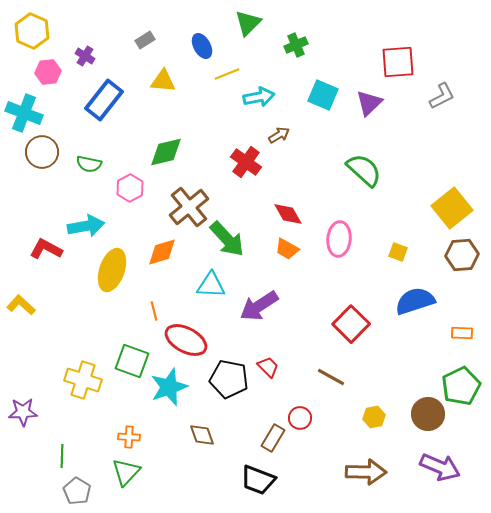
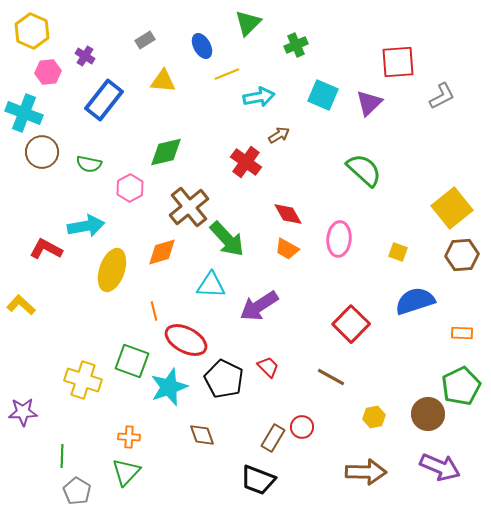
black pentagon at (229, 379): moved 5 px left; rotated 15 degrees clockwise
red circle at (300, 418): moved 2 px right, 9 px down
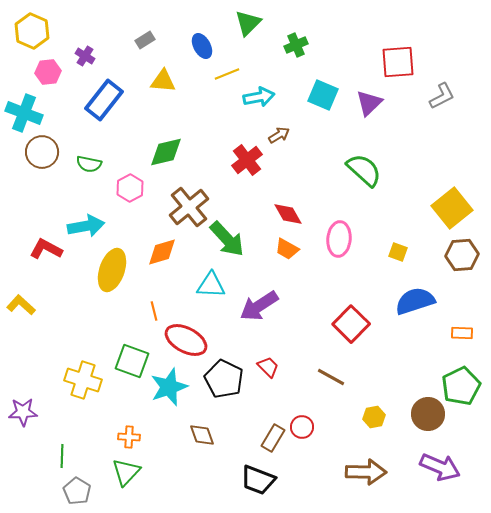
red cross at (246, 162): moved 1 px right, 2 px up; rotated 16 degrees clockwise
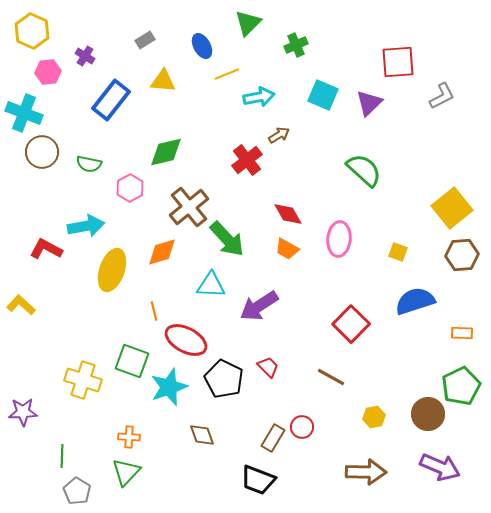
blue rectangle at (104, 100): moved 7 px right
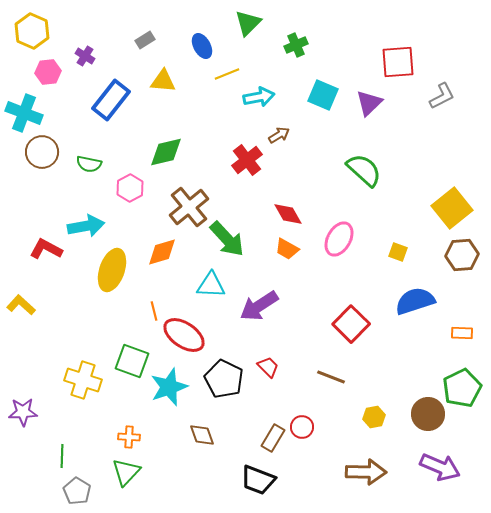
pink ellipse at (339, 239): rotated 24 degrees clockwise
red ellipse at (186, 340): moved 2 px left, 5 px up; rotated 6 degrees clockwise
brown line at (331, 377): rotated 8 degrees counterclockwise
green pentagon at (461, 386): moved 1 px right, 2 px down
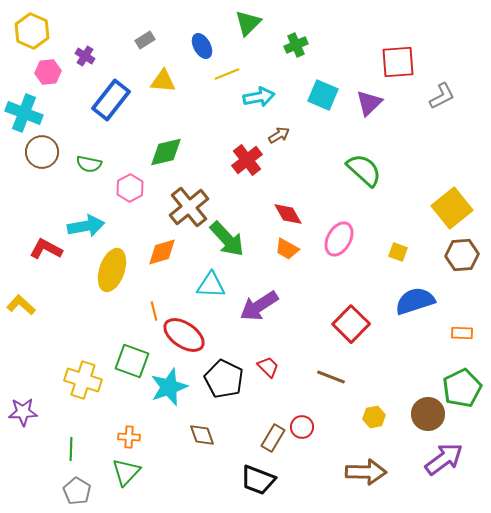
green line at (62, 456): moved 9 px right, 7 px up
purple arrow at (440, 467): moved 4 px right, 8 px up; rotated 60 degrees counterclockwise
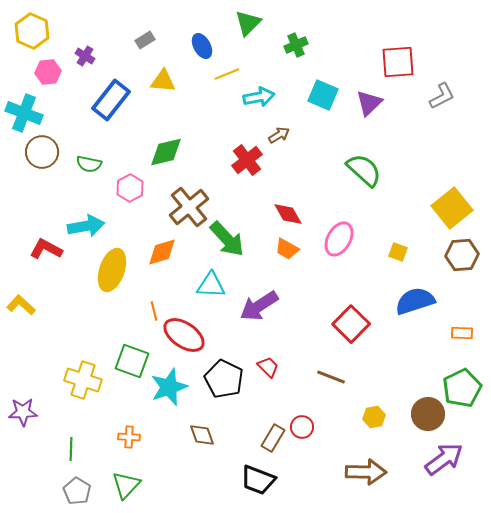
green triangle at (126, 472): moved 13 px down
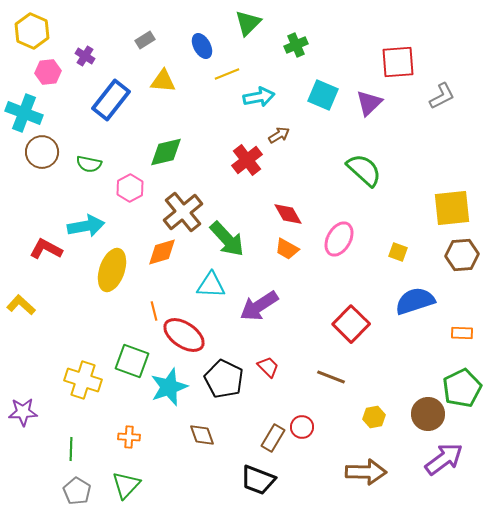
brown cross at (189, 207): moved 6 px left, 5 px down
yellow square at (452, 208): rotated 33 degrees clockwise
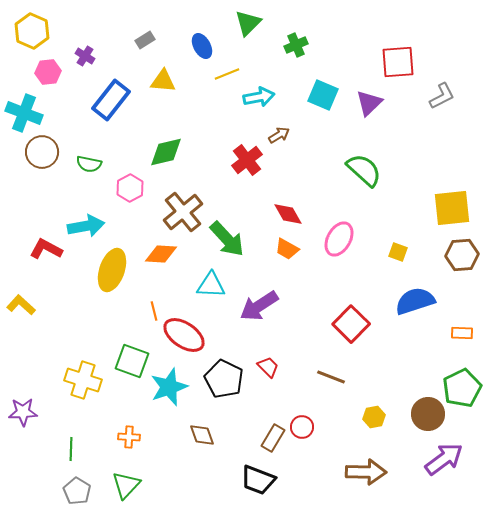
orange diamond at (162, 252): moved 1 px left, 2 px down; rotated 20 degrees clockwise
